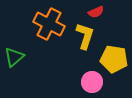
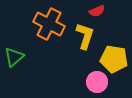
red semicircle: moved 1 px right, 1 px up
pink circle: moved 5 px right
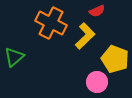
orange cross: moved 2 px right, 1 px up
yellow L-shape: rotated 28 degrees clockwise
yellow pentagon: moved 1 px right; rotated 12 degrees clockwise
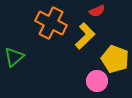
pink circle: moved 1 px up
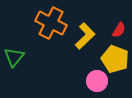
red semicircle: moved 22 px right, 19 px down; rotated 35 degrees counterclockwise
green triangle: rotated 10 degrees counterclockwise
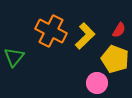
orange cross: moved 8 px down
pink circle: moved 2 px down
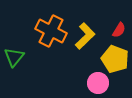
pink circle: moved 1 px right
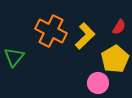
red semicircle: moved 3 px up
yellow pentagon: rotated 20 degrees clockwise
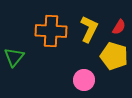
orange cross: rotated 24 degrees counterclockwise
yellow L-shape: moved 4 px right, 7 px up; rotated 20 degrees counterclockwise
yellow pentagon: moved 1 px left, 3 px up; rotated 24 degrees counterclockwise
pink circle: moved 14 px left, 3 px up
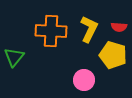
red semicircle: rotated 63 degrees clockwise
yellow pentagon: moved 1 px left, 1 px up
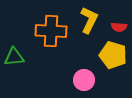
yellow L-shape: moved 9 px up
green triangle: rotated 45 degrees clockwise
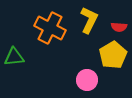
orange cross: moved 1 px left, 3 px up; rotated 24 degrees clockwise
yellow pentagon: rotated 24 degrees clockwise
pink circle: moved 3 px right
